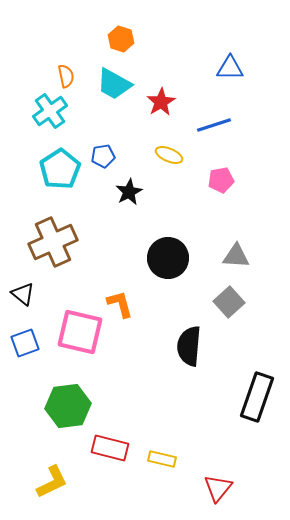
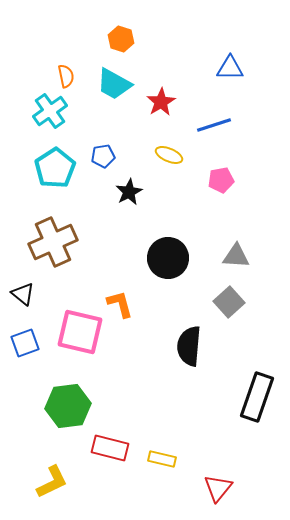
cyan pentagon: moved 5 px left, 1 px up
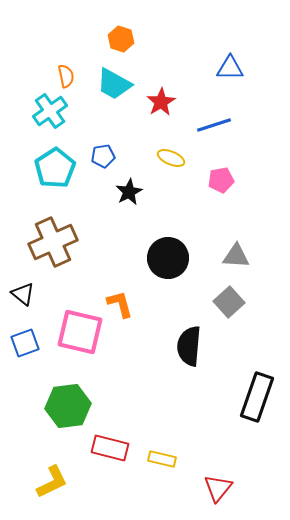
yellow ellipse: moved 2 px right, 3 px down
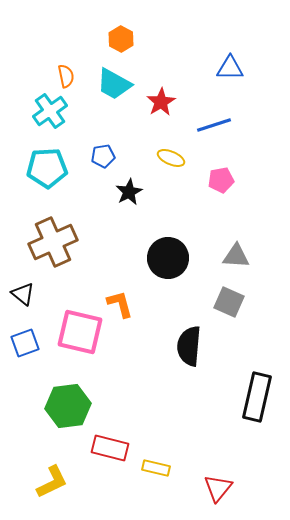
orange hexagon: rotated 10 degrees clockwise
cyan pentagon: moved 8 px left; rotated 30 degrees clockwise
gray square: rotated 24 degrees counterclockwise
black rectangle: rotated 6 degrees counterclockwise
yellow rectangle: moved 6 px left, 9 px down
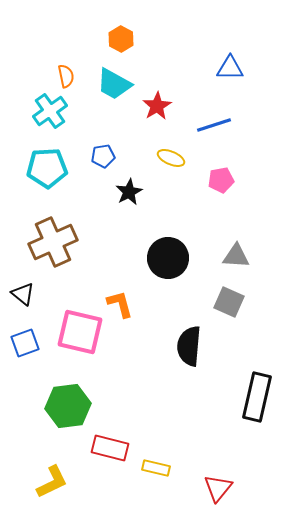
red star: moved 4 px left, 4 px down
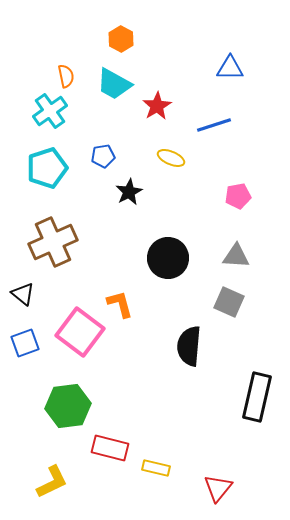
cyan pentagon: rotated 15 degrees counterclockwise
pink pentagon: moved 17 px right, 16 px down
pink square: rotated 24 degrees clockwise
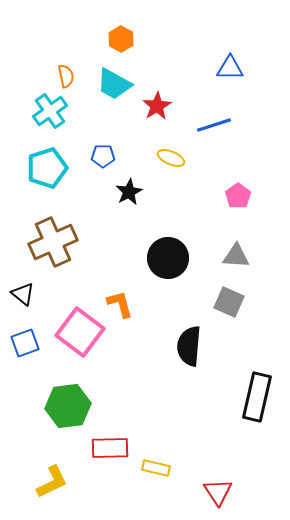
blue pentagon: rotated 10 degrees clockwise
pink pentagon: rotated 25 degrees counterclockwise
red rectangle: rotated 15 degrees counterclockwise
red triangle: moved 4 px down; rotated 12 degrees counterclockwise
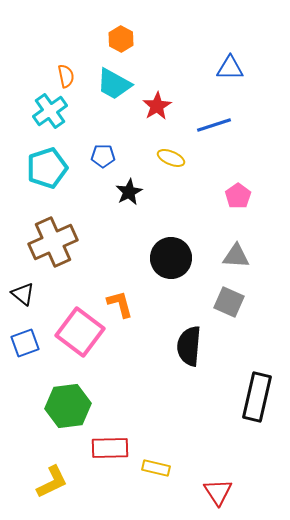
black circle: moved 3 px right
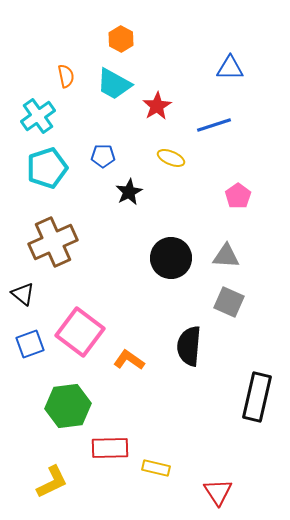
cyan cross: moved 12 px left, 5 px down
gray triangle: moved 10 px left
orange L-shape: moved 9 px right, 56 px down; rotated 40 degrees counterclockwise
blue square: moved 5 px right, 1 px down
